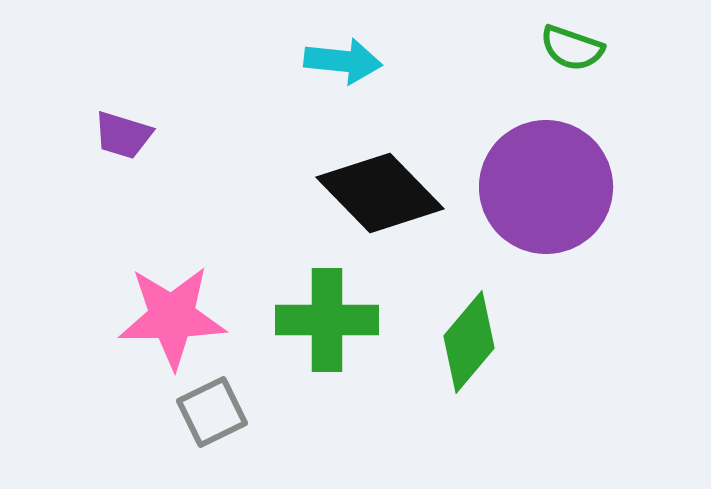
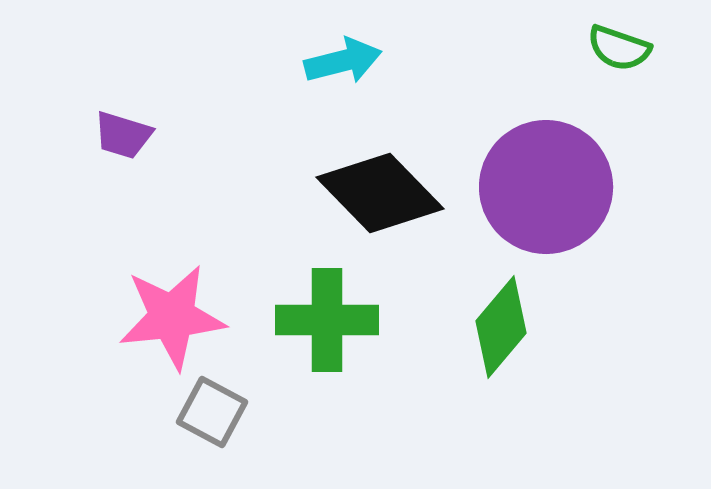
green semicircle: moved 47 px right
cyan arrow: rotated 20 degrees counterclockwise
pink star: rotated 5 degrees counterclockwise
green diamond: moved 32 px right, 15 px up
gray square: rotated 36 degrees counterclockwise
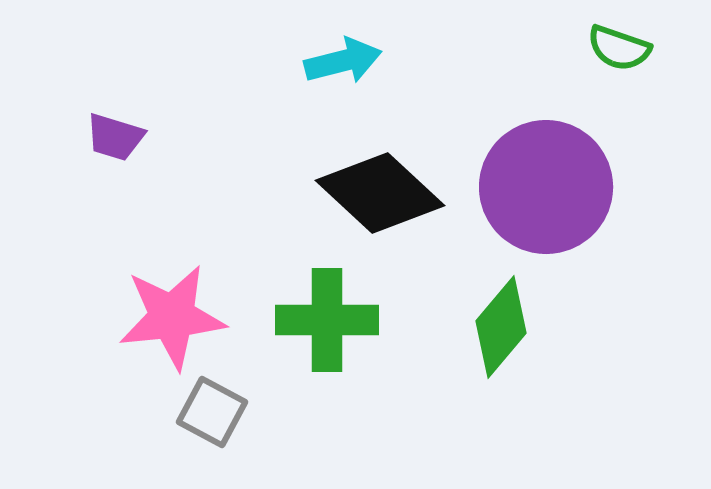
purple trapezoid: moved 8 px left, 2 px down
black diamond: rotated 3 degrees counterclockwise
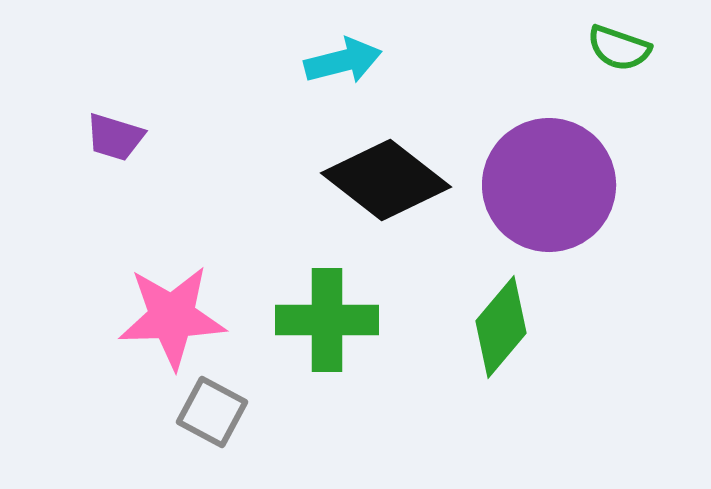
purple circle: moved 3 px right, 2 px up
black diamond: moved 6 px right, 13 px up; rotated 5 degrees counterclockwise
pink star: rotated 4 degrees clockwise
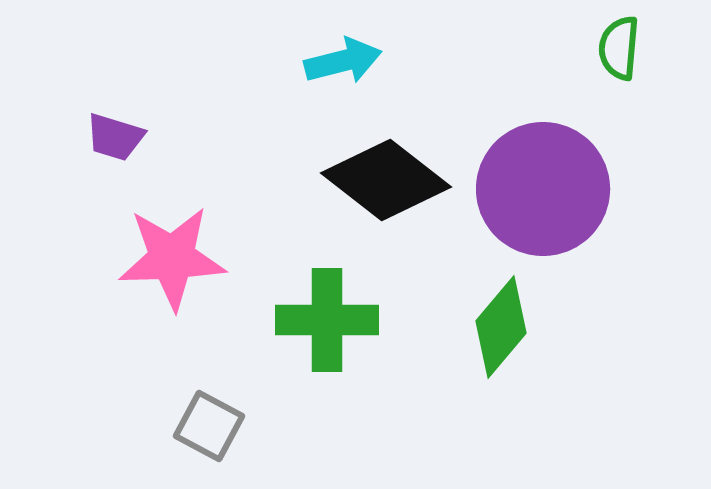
green semicircle: rotated 76 degrees clockwise
purple circle: moved 6 px left, 4 px down
pink star: moved 59 px up
gray square: moved 3 px left, 14 px down
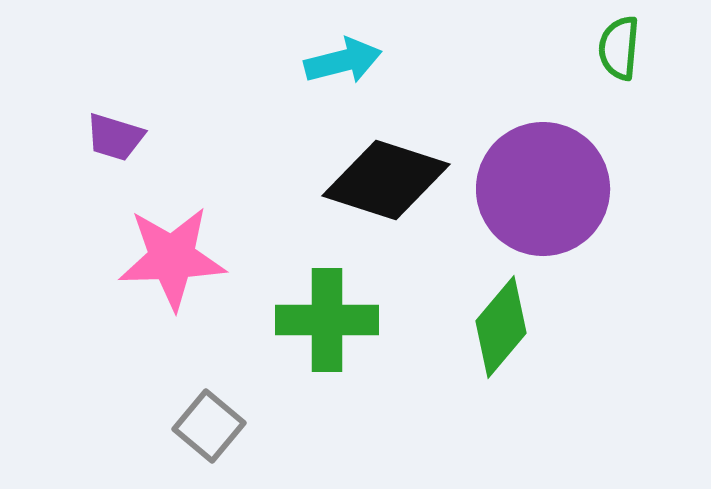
black diamond: rotated 20 degrees counterclockwise
gray square: rotated 12 degrees clockwise
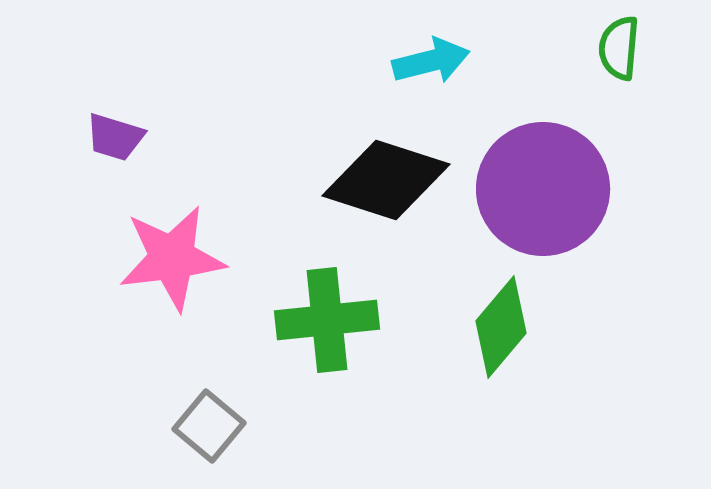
cyan arrow: moved 88 px right
pink star: rotated 5 degrees counterclockwise
green cross: rotated 6 degrees counterclockwise
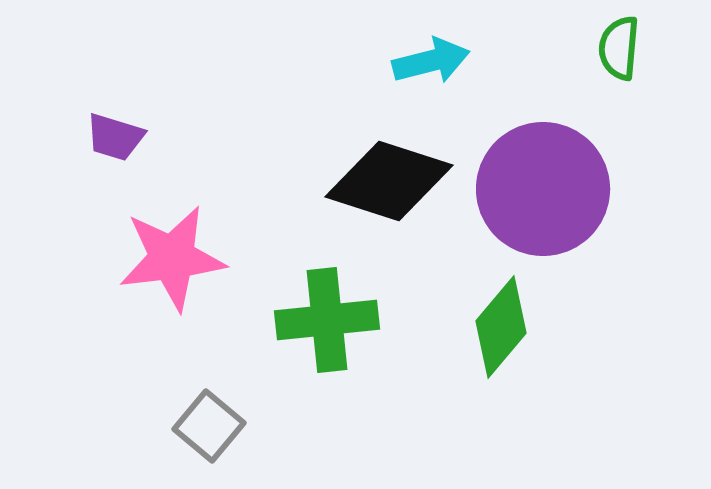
black diamond: moved 3 px right, 1 px down
